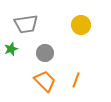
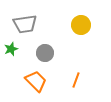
gray trapezoid: moved 1 px left
orange trapezoid: moved 9 px left
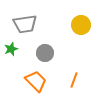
orange line: moved 2 px left
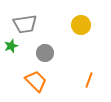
green star: moved 3 px up
orange line: moved 15 px right
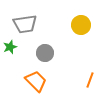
green star: moved 1 px left, 1 px down
orange line: moved 1 px right
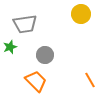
yellow circle: moved 11 px up
gray circle: moved 2 px down
orange line: rotated 49 degrees counterclockwise
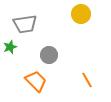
gray circle: moved 4 px right
orange line: moved 3 px left
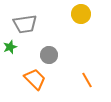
orange trapezoid: moved 1 px left, 2 px up
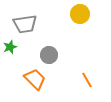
yellow circle: moved 1 px left
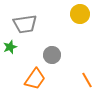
gray circle: moved 3 px right
orange trapezoid: rotated 80 degrees clockwise
